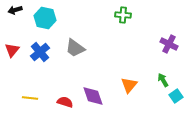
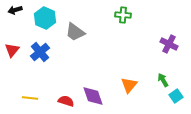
cyan hexagon: rotated 10 degrees clockwise
gray trapezoid: moved 16 px up
red semicircle: moved 1 px right, 1 px up
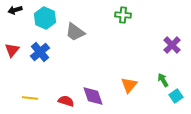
purple cross: moved 3 px right, 1 px down; rotated 18 degrees clockwise
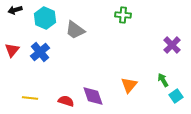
gray trapezoid: moved 2 px up
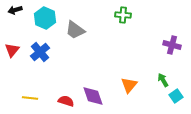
purple cross: rotated 30 degrees counterclockwise
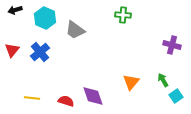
orange triangle: moved 2 px right, 3 px up
yellow line: moved 2 px right
